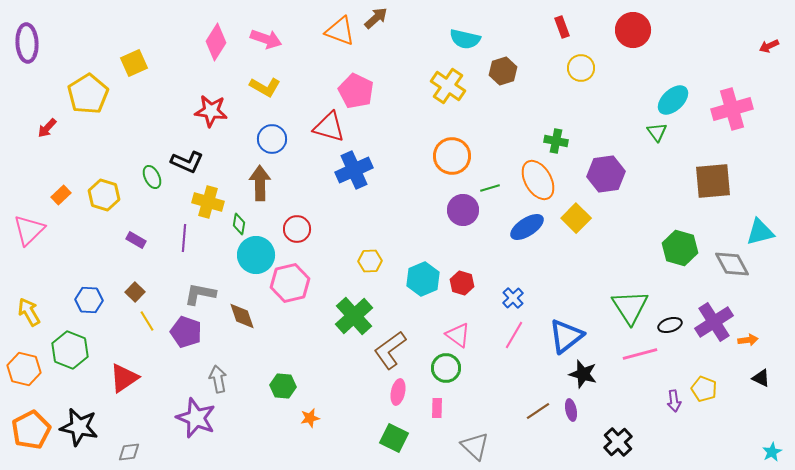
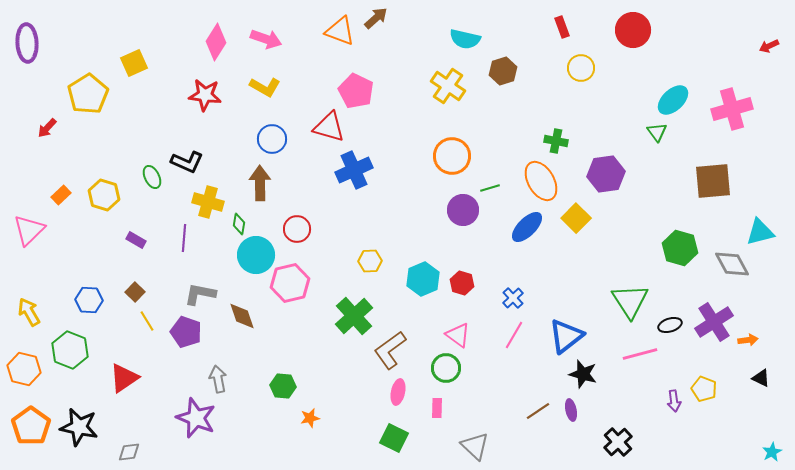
red star at (211, 111): moved 6 px left, 16 px up
orange ellipse at (538, 180): moved 3 px right, 1 px down
blue ellipse at (527, 227): rotated 12 degrees counterclockwise
green triangle at (630, 307): moved 6 px up
orange pentagon at (31, 430): moved 4 px up; rotated 9 degrees counterclockwise
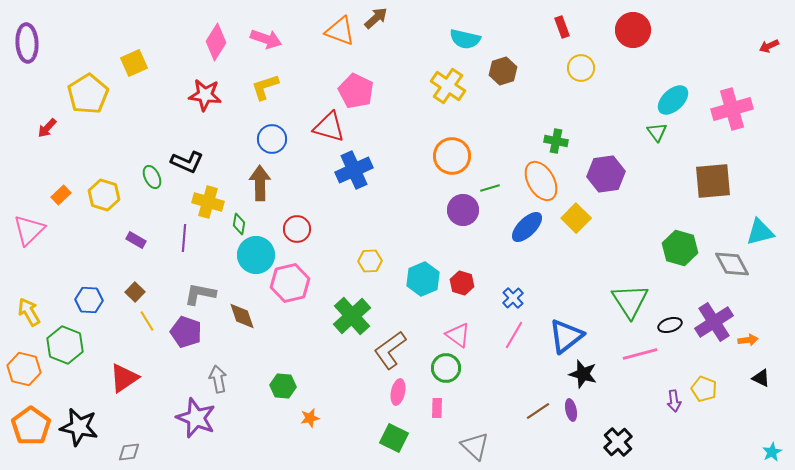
yellow L-shape at (265, 87): rotated 132 degrees clockwise
green cross at (354, 316): moved 2 px left
green hexagon at (70, 350): moved 5 px left, 5 px up
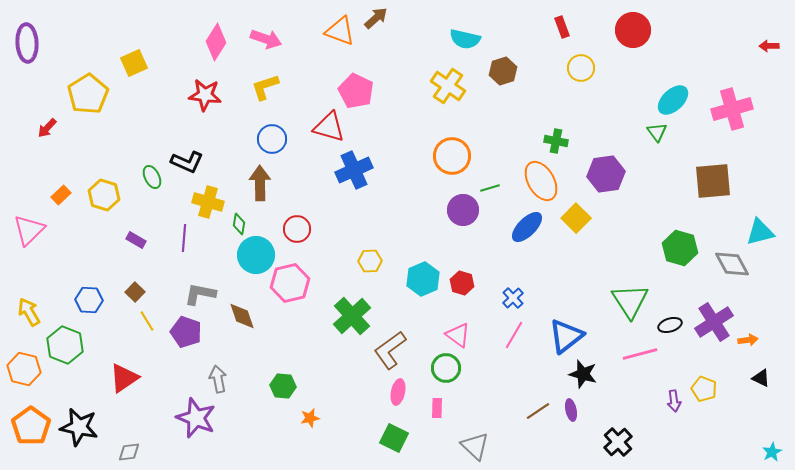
red arrow at (769, 46): rotated 24 degrees clockwise
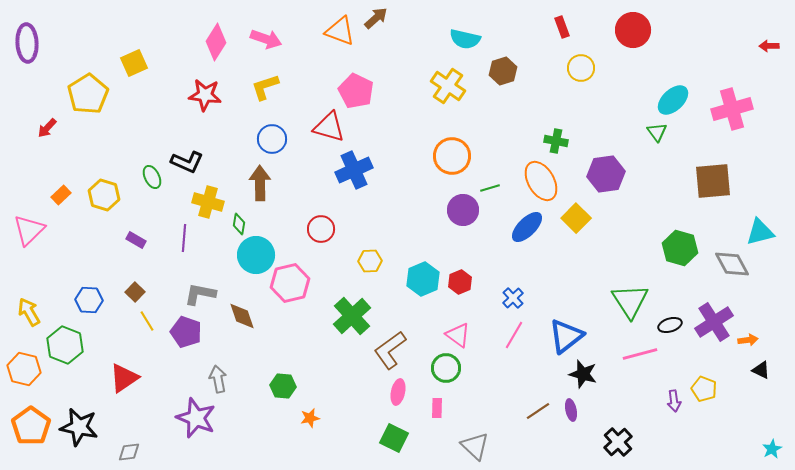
red circle at (297, 229): moved 24 px right
red hexagon at (462, 283): moved 2 px left, 1 px up; rotated 20 degrees clockwise
black triangle at (761, 378): moved 8 px up
cyan star at (772, 452): moved 3 px up
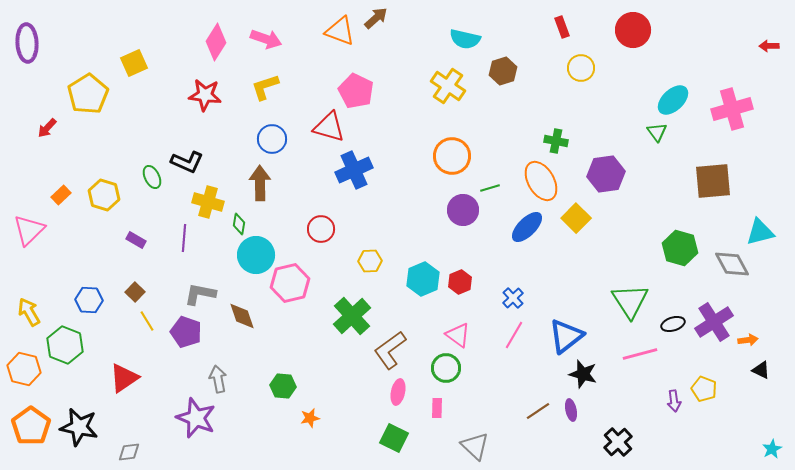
black ellipse at (670, 325): moved 3 px right, 1 px up
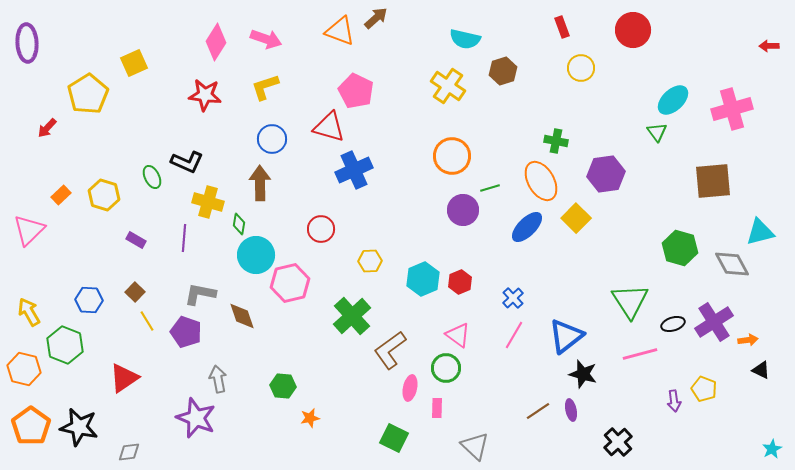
pink ellipse at (398, 392): moved 12 px right, 4 px up
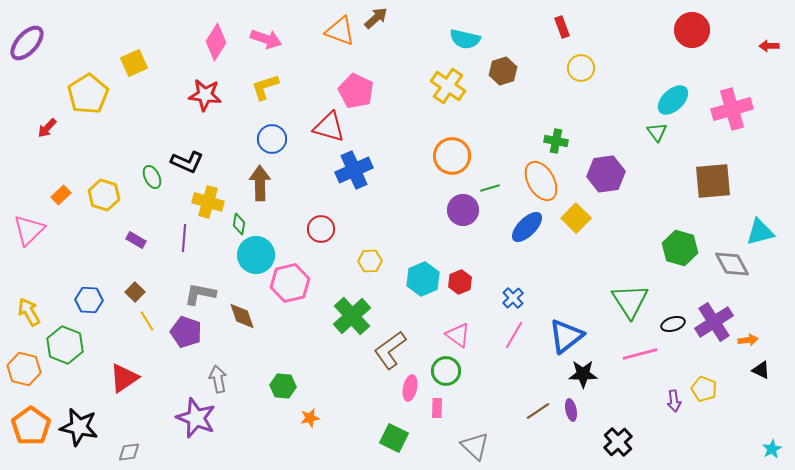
red circle at (633, 30): moved 59 px right
purple ellipse at (27, 43): rotated 45 degrees clockwise
green circle at (446, 368): moved 3 px down
black star at (583, 374): rotated 16 degrees counterclockwise
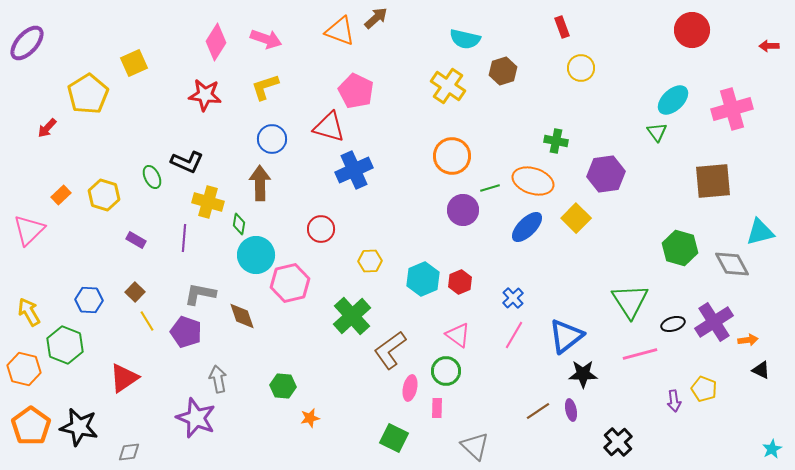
orange ellipse at (541, 181): moved 8 px left; rotated 42 degrees counterclockwise
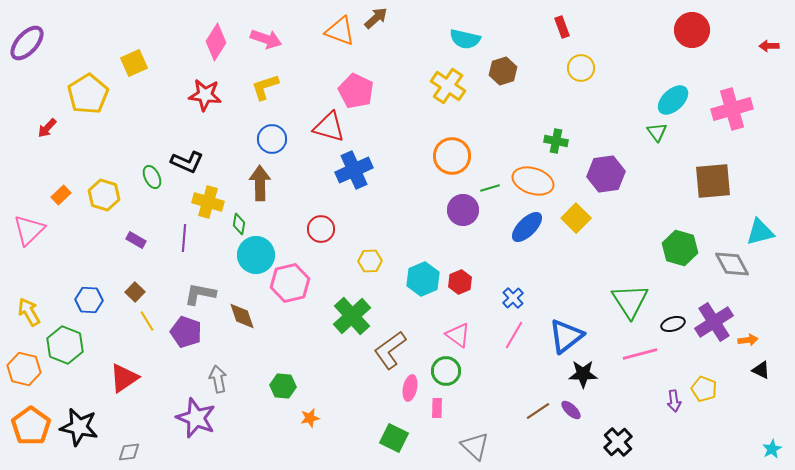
purple ellipse at (571, 410): rotated 35 degrees counterclockwise
